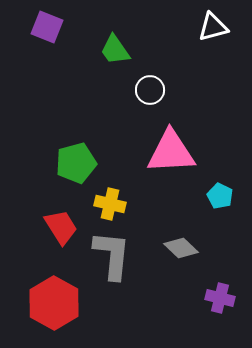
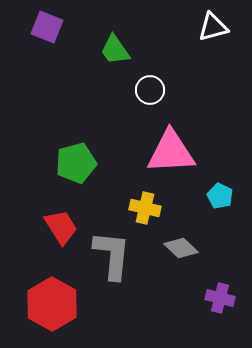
yellow cross: moved 35 px right, 4 px down
red hexagon: moved 2 px left, 1 px down
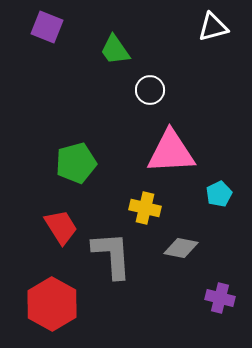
cyan pentagon: moved 1 px left, 2 px up; rotated 20 degrees clockwise
gray diamond: rotated 32 degrees counterclockwise
gray L-shape: rotated 10 degrees counterclockwise
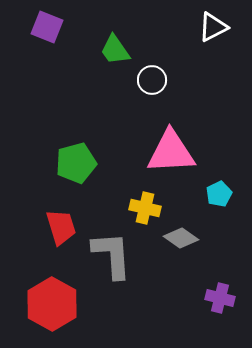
white triangle: rotated 12 degrees counterclockwise
white circle: moved 2 px right, 10 px up
red trapezoid: rotated 15 degrees clockwise
gray diamond: moved 10 px up; rotated 24 degrees clockwise
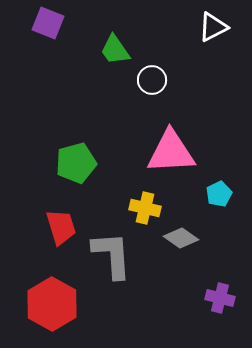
purple square: moved 1 px right, 4 px up
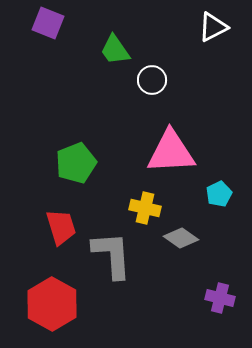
green pentagon: rotated 6 degrees counterclockwise
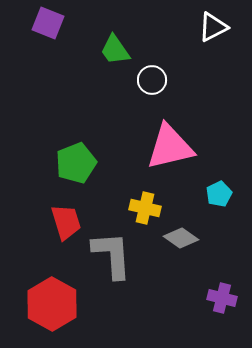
pink triangle: moved 1 px left, 5 px up; rotated 10 degrees counterclockwise
red trapezoid: moved 5 px right, 5 px up
purple cross: moved 2 px right
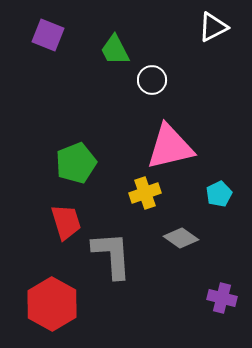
purple square: moved 12 px down
green trapezoid: rotated 8 degrees clockwise
yellow cross: moved 15 px up; rotated 32 degrees counterclockwise
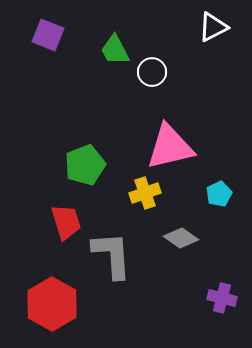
white circle: moved 8 px up
green pentagon: moved 9 px right, 2 px down
